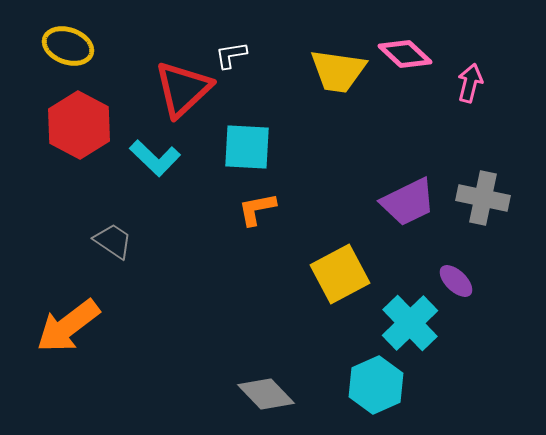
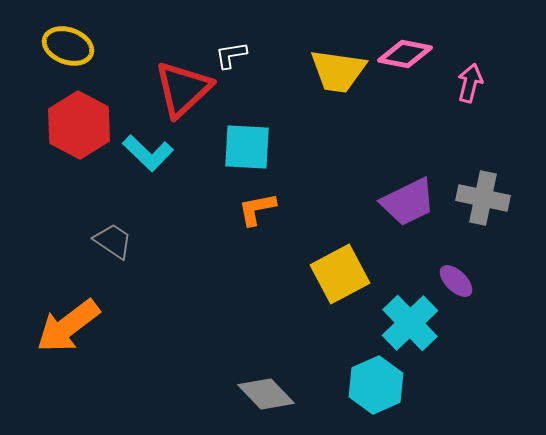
pink diamond: rotated 32 degrees counterclockwise
cyan L-shape: moved 7 px left, 5 px up
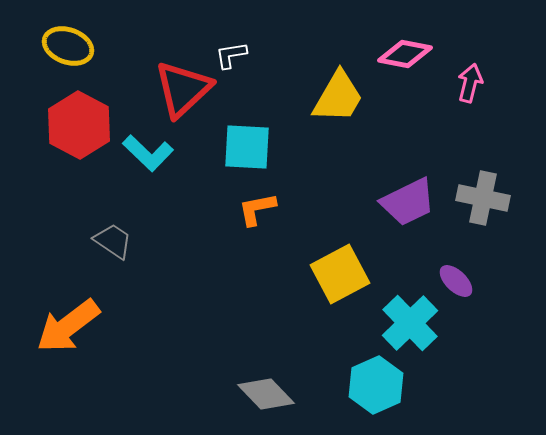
yellow trapezoid: moved 26 px down; rotated 68 degrees counterclockwise
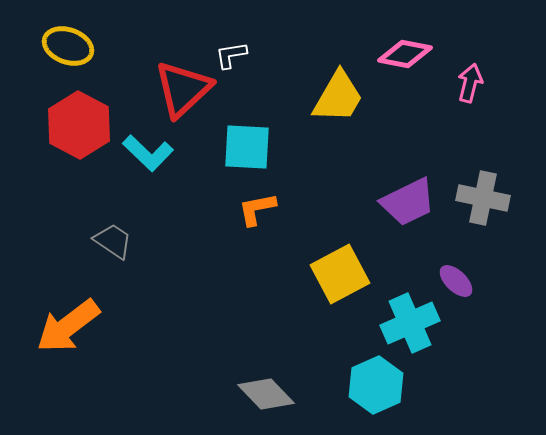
cyan cross: rotated 20 degrees clockwise
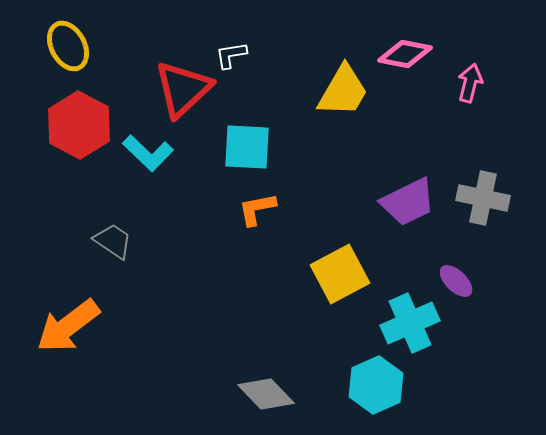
yellow ellipse: rotated 42 degrees clockwise
yellow trapezoid: moved 5 px right, 6 px up
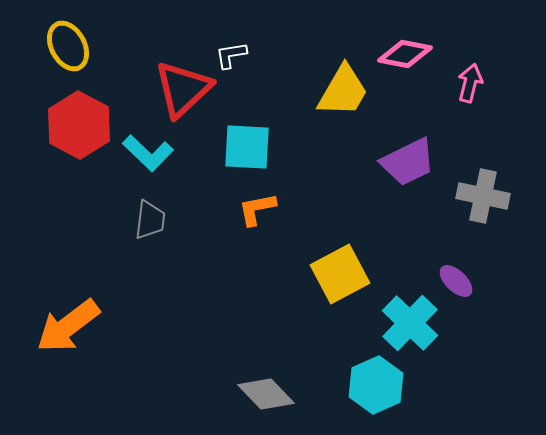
gray cross: moved 2 px up
purple trapezoid: moved 40 px up
gray trapezoid: moved 37 px right, 21 px up; rotated 63 degrees clockwise
cyan cross: rotated 22 degrees counterclockwise
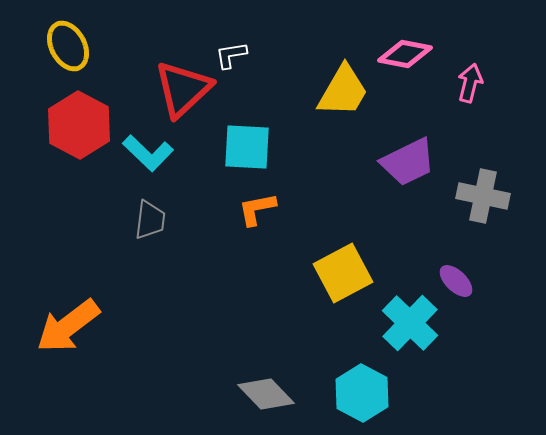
yellow square: moved 3 px right, 1 px up
cyan hexagon: moved 14 px left, 8 px down; rotated 8 degrees counterclockwise
